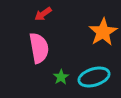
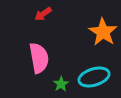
orange star: rotated 8 degrees counterclockwise
pink semicircle: moved 10 px down
green star: moved 7 px down
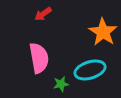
cyan ellipse: moved 4 px left, 7 px up
green star: rotated 21 degrees clockwise
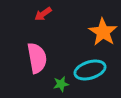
pink semicircle: moved 2 px left
